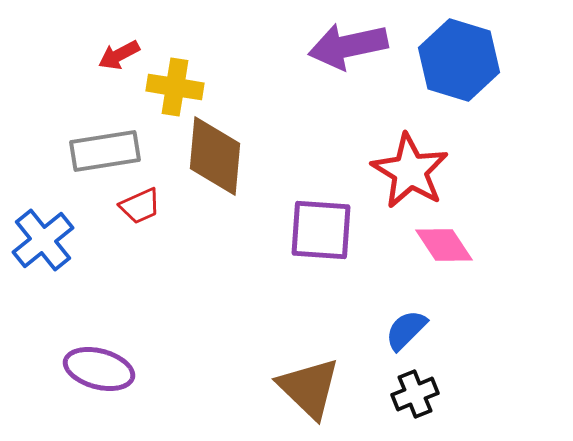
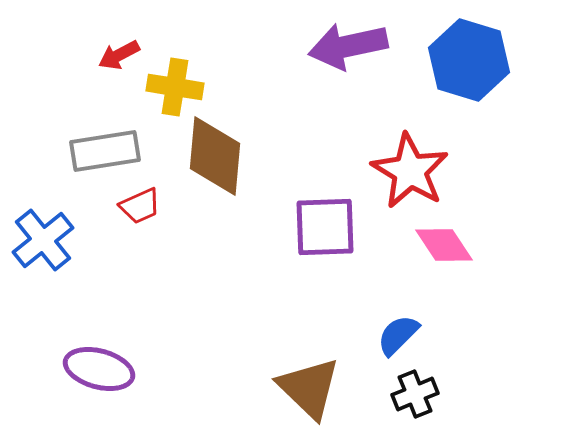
blue hexagon: moved 10 px right
purple square: moved 4 px right, 3 px up; rotated 6 degrees counterclockwise
blue semicircle: moved 8 px left, 5 px down
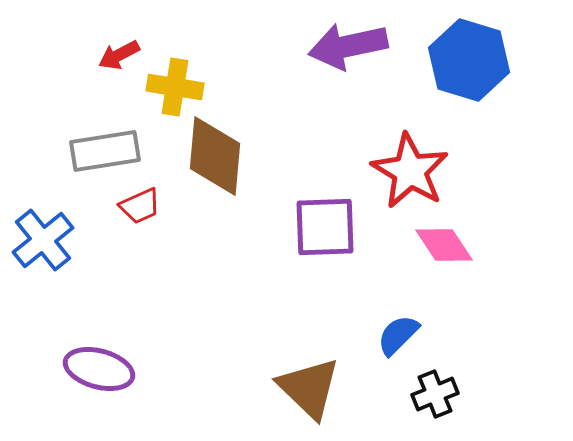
black cross: moved 20 px right
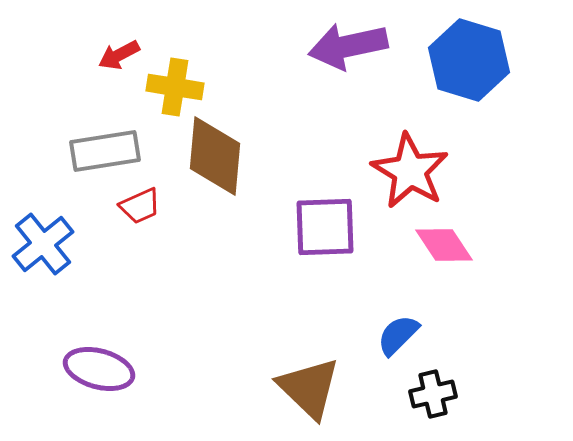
blue cross: moved 4 px down
black cross: moved 2 px left; rotated 9 degrees clockwise
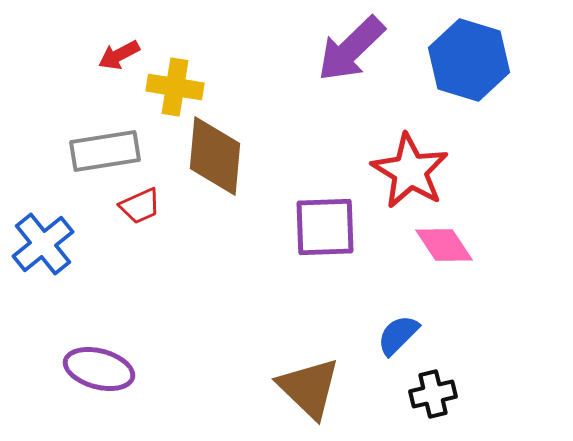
purple arrow: moved 3 px right, 3 px down; rotated 32 degrees counterclockwise
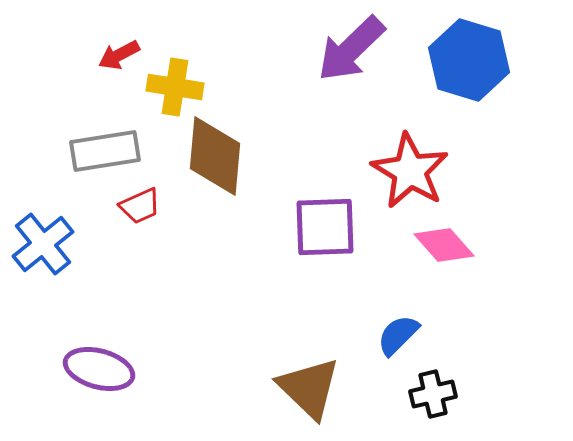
pink diamond: rotated 8 degrees counterclockwise
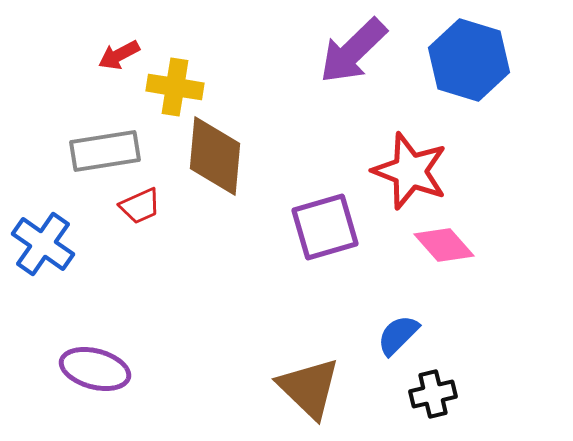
purple arrow: moved 2 px right, 2 px down
red star: rotated 10 degrees counterclockwise
purple square: rotated 14 degrees counterclockwise
blue cross: rotated 16 degrees counterclockwise
purple ellipse: moved 4 px left
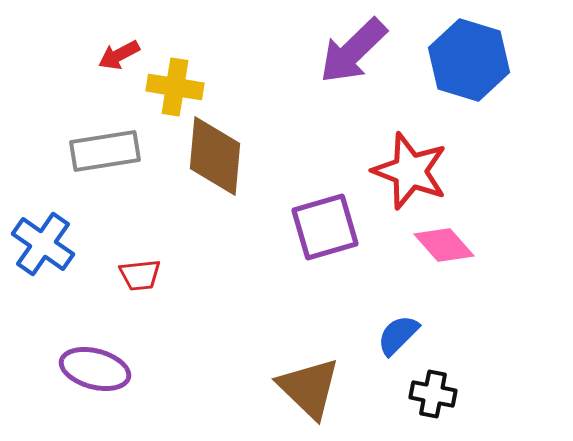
red trapezoid: moved 69 px down; rotated 18 degrees clockwise
black cross: rotated 24 degrees clockwise
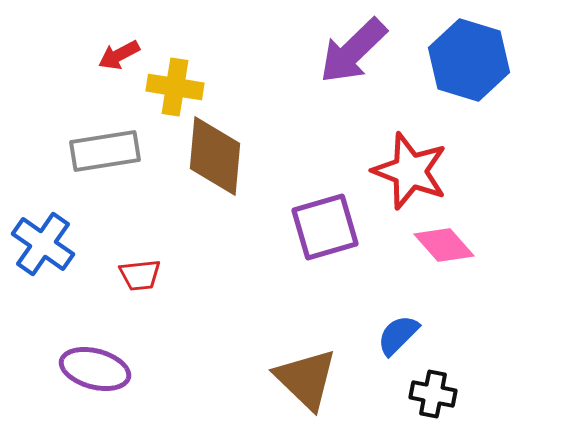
brown triangle: moved 3 px left, 9 px up
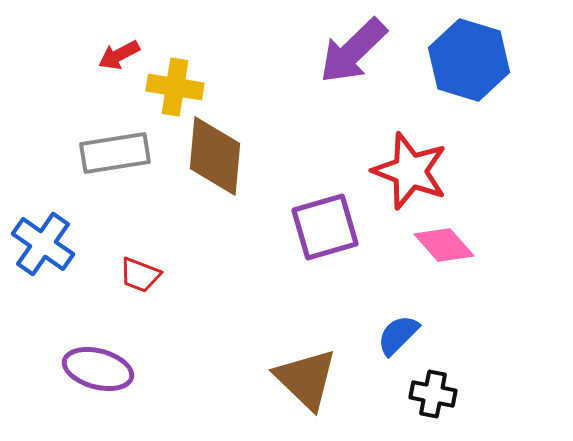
gray rectangle: moved 10 px right, 2 px down
red trapezoid: rotated 27 degrees clockwise
purple ellipse: moved 3 px right
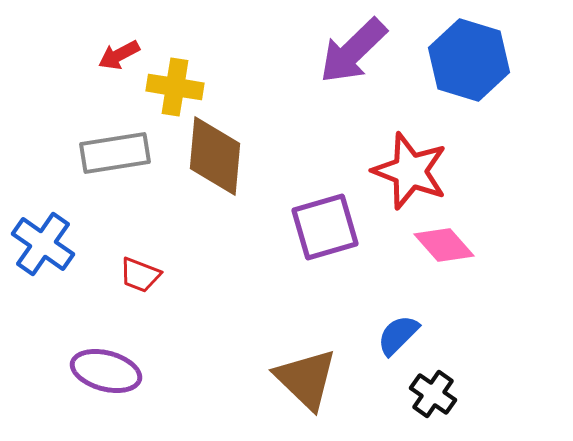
purple ellipse: moved 8 px right, 2 px down
black cross: rotated 24 degrees clockwise
